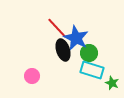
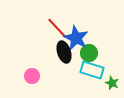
black ellipse: moved 1 px right, 2 px down
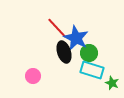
pink circle: moved 1 px right
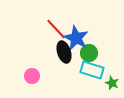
red line: moved 1 px left, 1 px down
pink circle: moved 1 px left
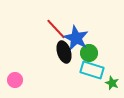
pink circle: moved 17 px left, 4 px down
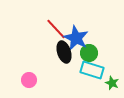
pink circle: moved 14 px right
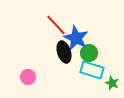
red line: moved 4 px up
pink circle: moved 1 px left, 3 px up
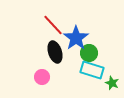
red line: moved 3 px left
blue star: rotated 10 degrees clockwise
black ellipse: moved 9 px left
pink circle: moved 14 px right
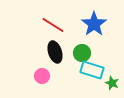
red line: rotated 15 degrees counterclockwise
blue star: moved 18 px right, 14 px up
green circle: moved 7 px left
pink circle: moved 1 px up
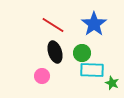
cyan rectangle: rotated 15 degrees counterclockwise
